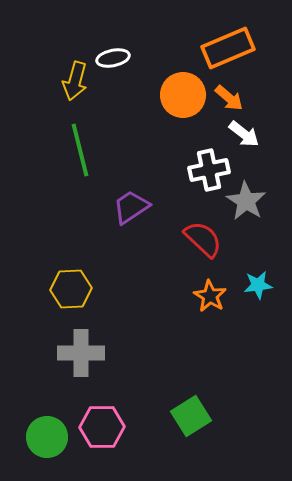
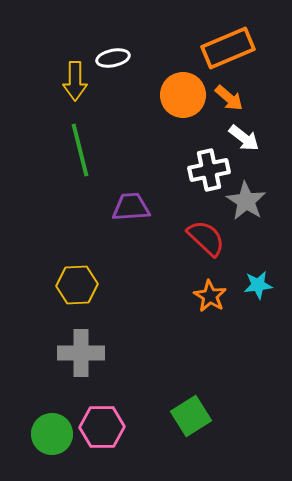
yellow arrow: rotated 15 degrees counterclockwise
white arrow: moved 4 px down
purple trapezoid: rotated 30 degrees clockwise
red semicircle: moved 3 px right, 1 px up
yellow hexagon: moved 6 px right, 4 px up
green circle: moved 5 px right, 3 px up
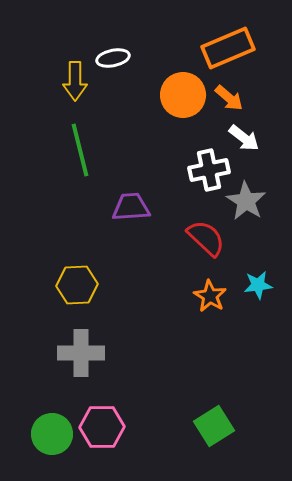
green square: moved 23 px right, 10 px down
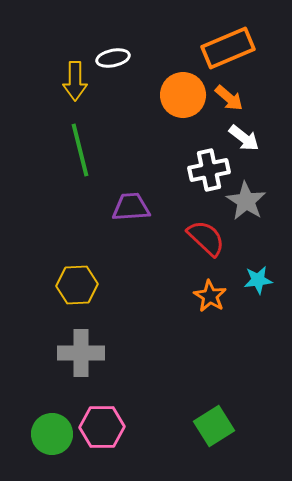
cyan star: moved 5 px up
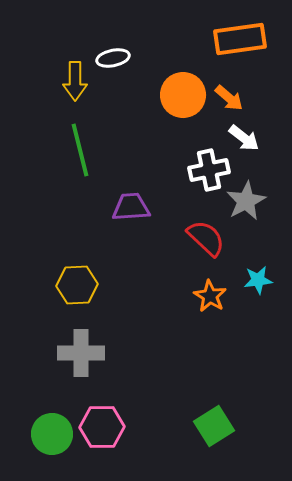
orange rectangle: moved 12 px right, 9 px up; rotated 15 degrees clockwise
gray star: rotated 12 degrees clockwise
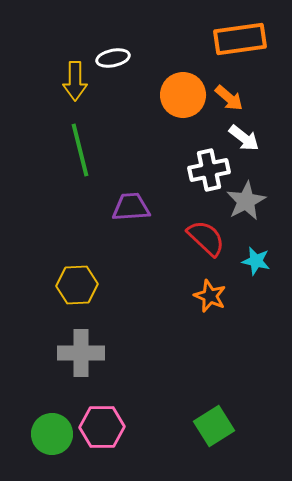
cyan star: moved 2 px left, 19 px up; rotated 20 degrees clockwise
orange star: rotated 8 degrees counterclockwise
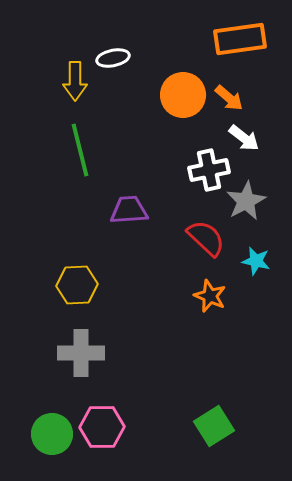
purple trapezoid: moved 2 px left, 3 px down
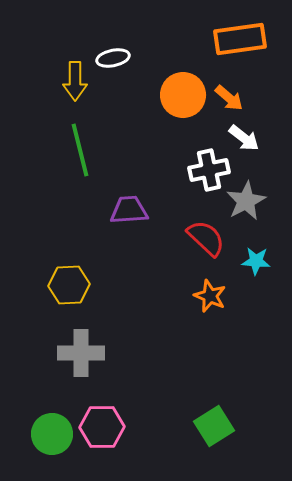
cyan star: rotated 8 degrees counterclockwise
yellow hexagon: moved 8 px left
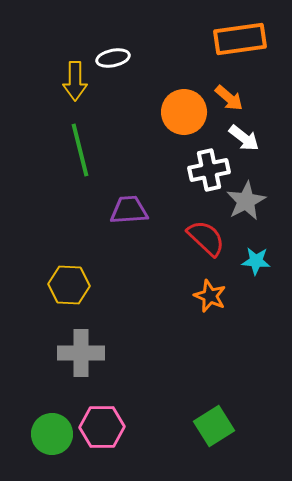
orange circle: moved 1 px right, 17 px down
yellow hexagon: rotated 6 degrees clockwise
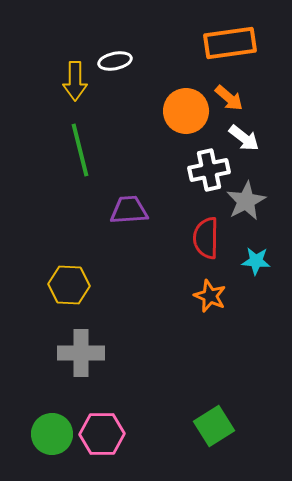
orange rectangle: moved 10 px left, 4 px down
white ellipse: moved 2 px right, 3 px down
orange circle: moved 2 px right, 1 px up
red semicircle: rotated 132 degrees counterclockwise
pink hexagon: moved 7 px down
